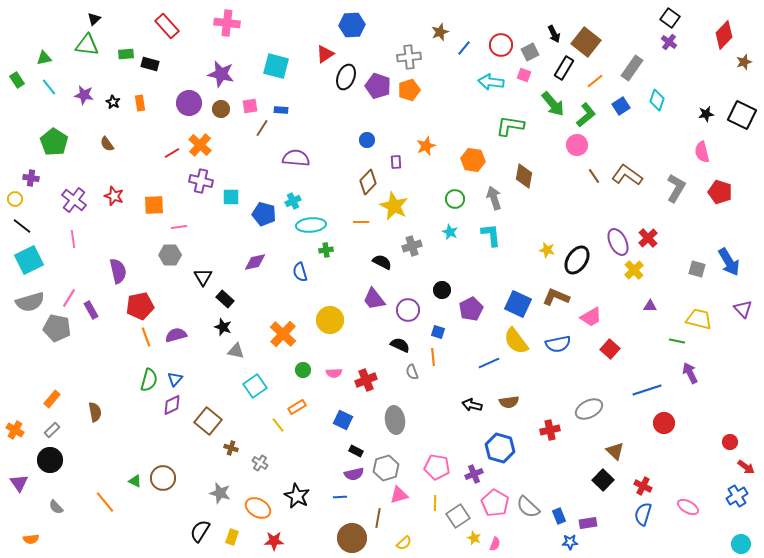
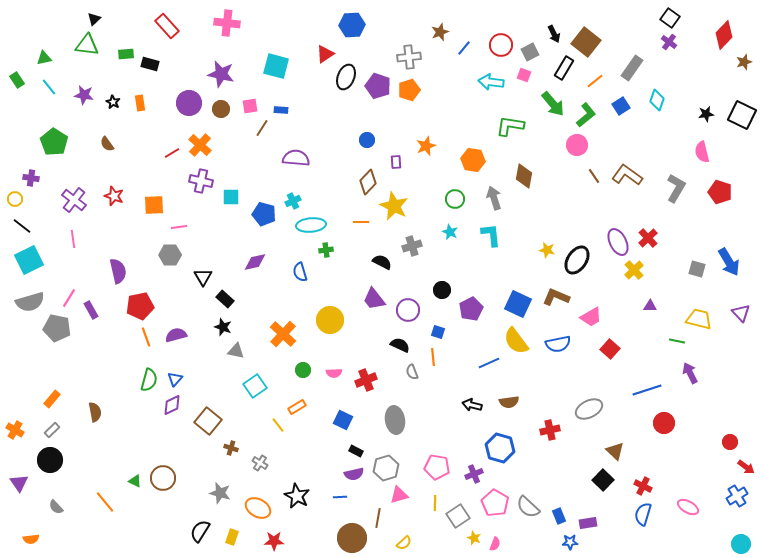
purple triangle at (743, 309): moved 2 px left, 4 px down
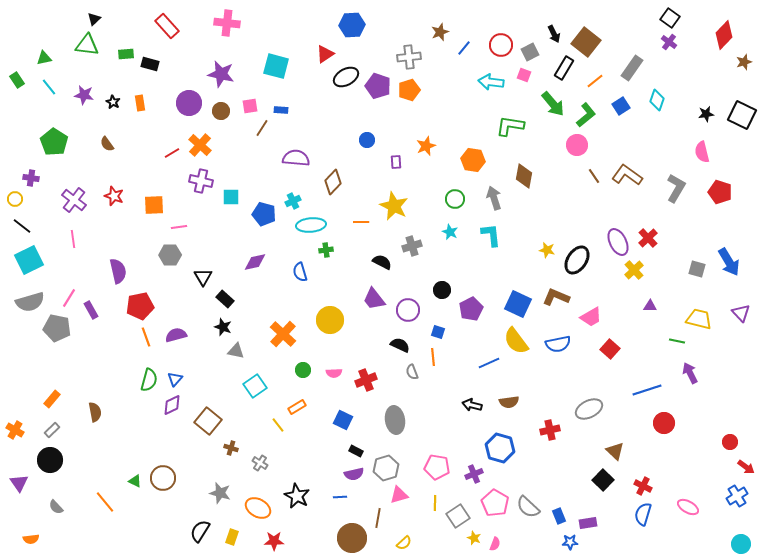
black ellipse at (346, 77): rotated 40 degrees clockwise
brown circle at (221, 109): moved 2 px down
brown diamond at (368, 182): moved 35 px left
